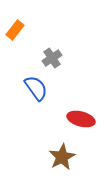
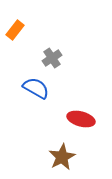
blue semicircle: rotated 24 degrees counterclockwise
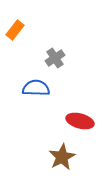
gray cross: moved 3 px right
blue semicircle: rotated 28 degrees counterclockwise
red ellipse: moved 1 px left, 2 px down
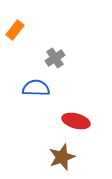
red ellipse: moved 4 px left
brown star: rotated 8 degrees clockwise
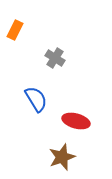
orange rectangle: rotated 12 degrees counterclockwise
gray cross: rotated 24 degrees counterclockwise
blue semicircle: moved 11 px down; rotated 56 degrees clockwise
